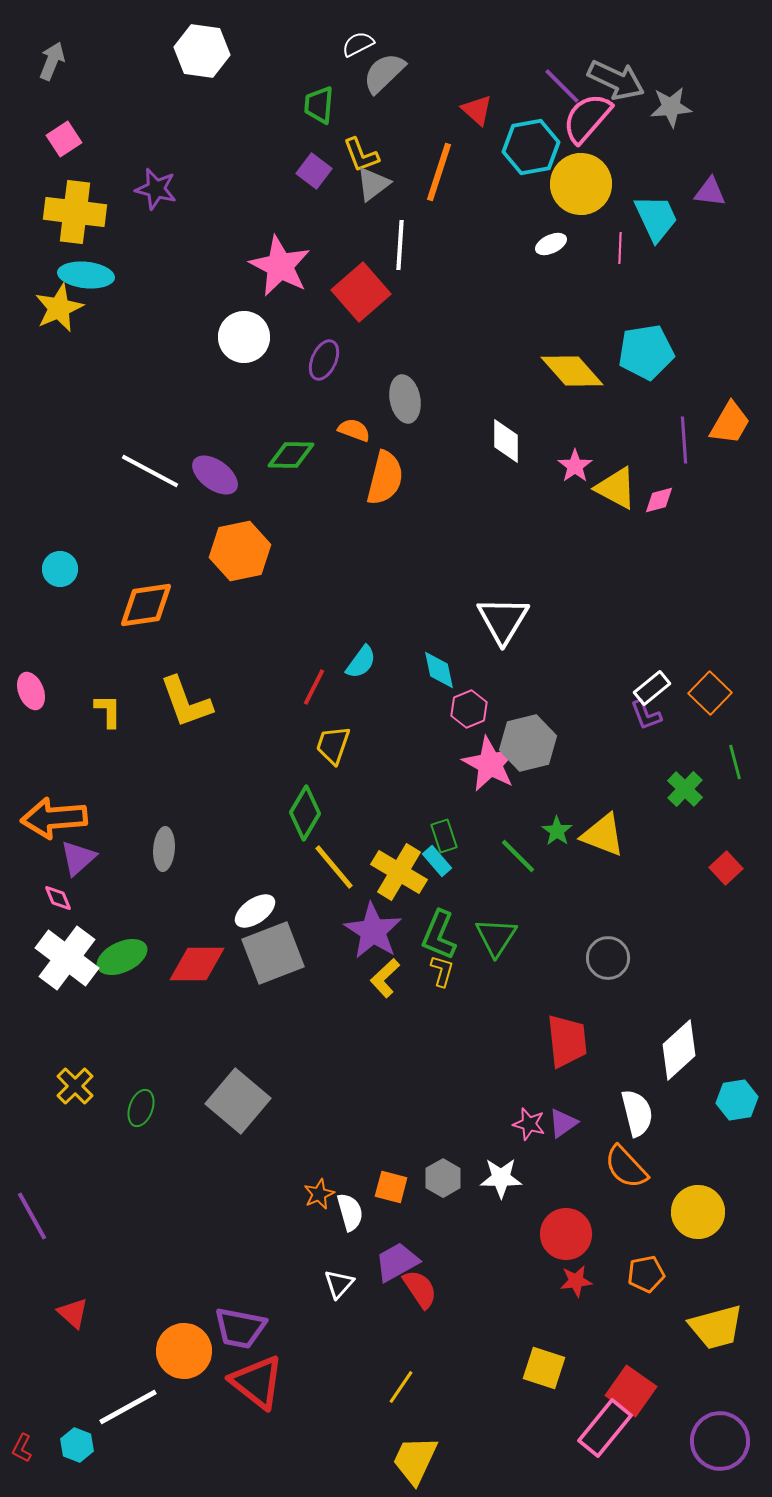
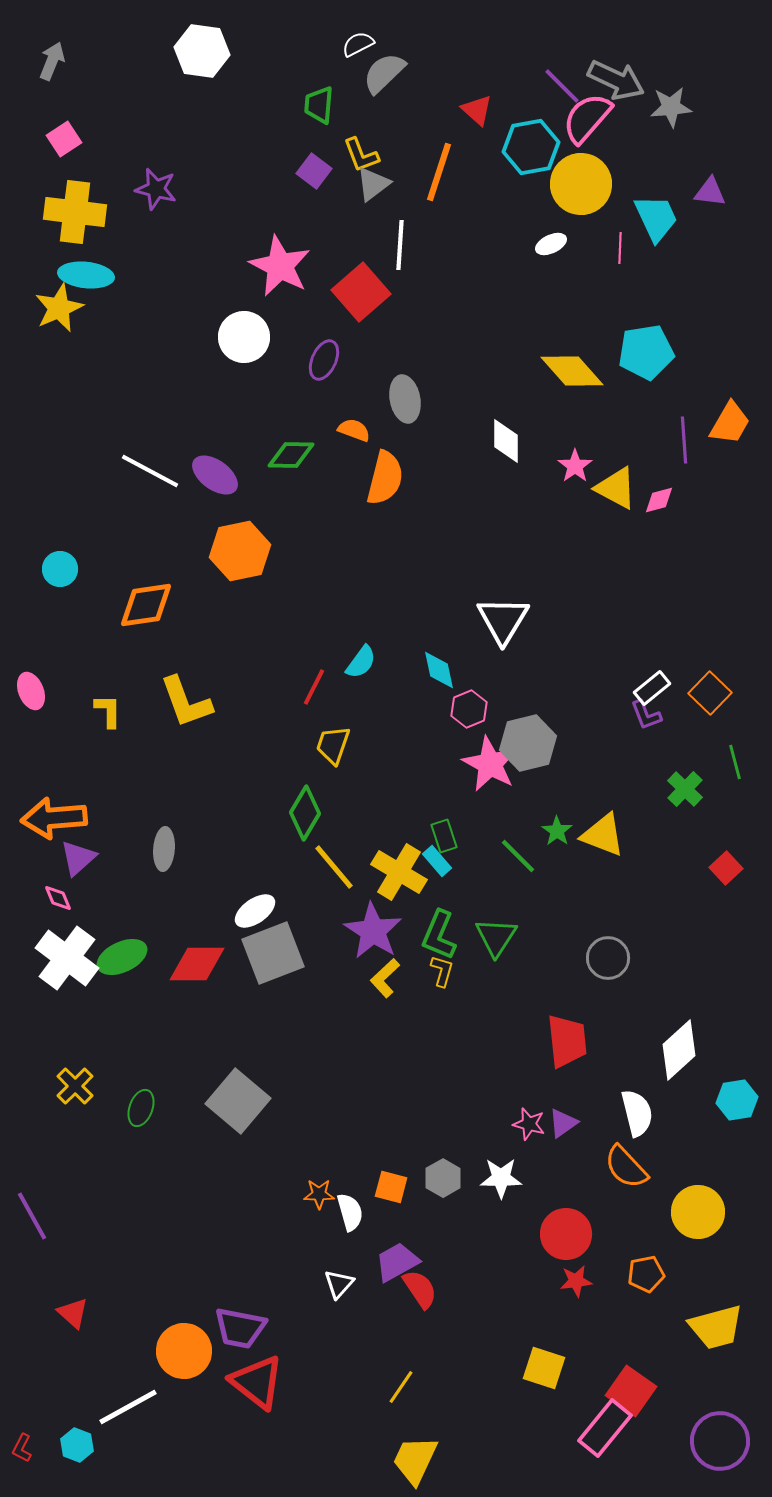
orange star at (319, 1194): rotated 24 degrees clockwise
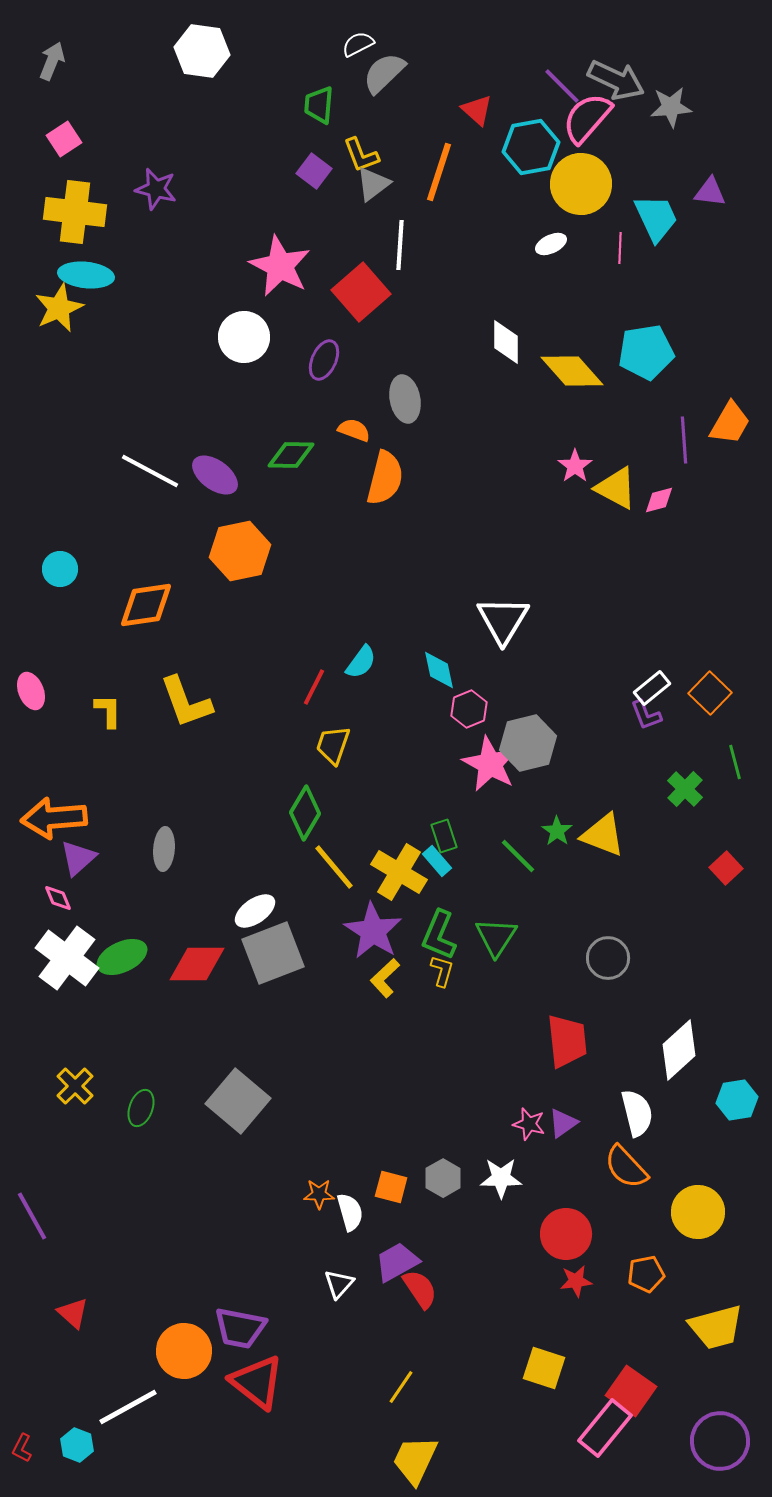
white diamond at (506, 441): moved 99 px up
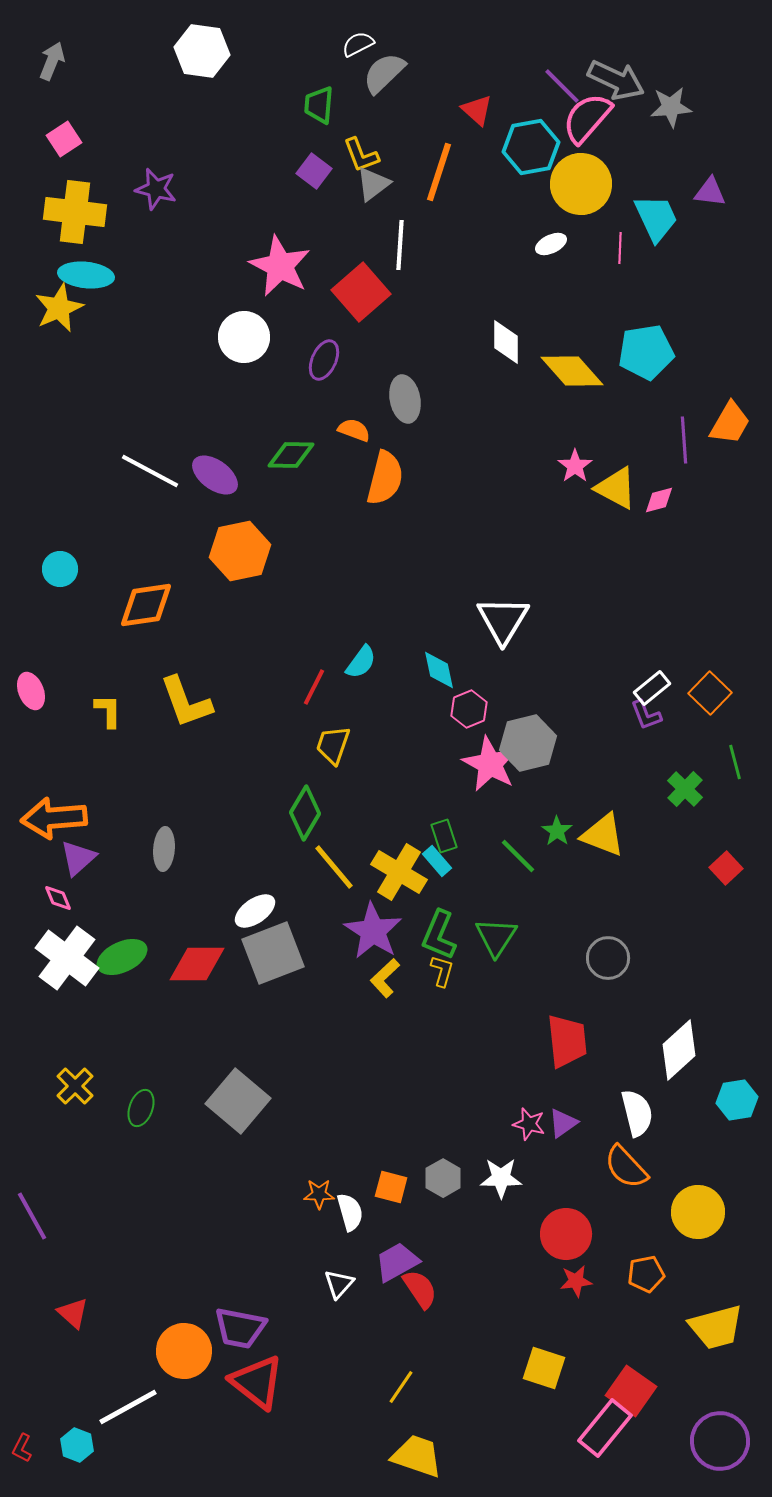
yellow trapezoid at (415, 1460): moved 2 px right, 4 px up; rotated 84 degrees clockwise
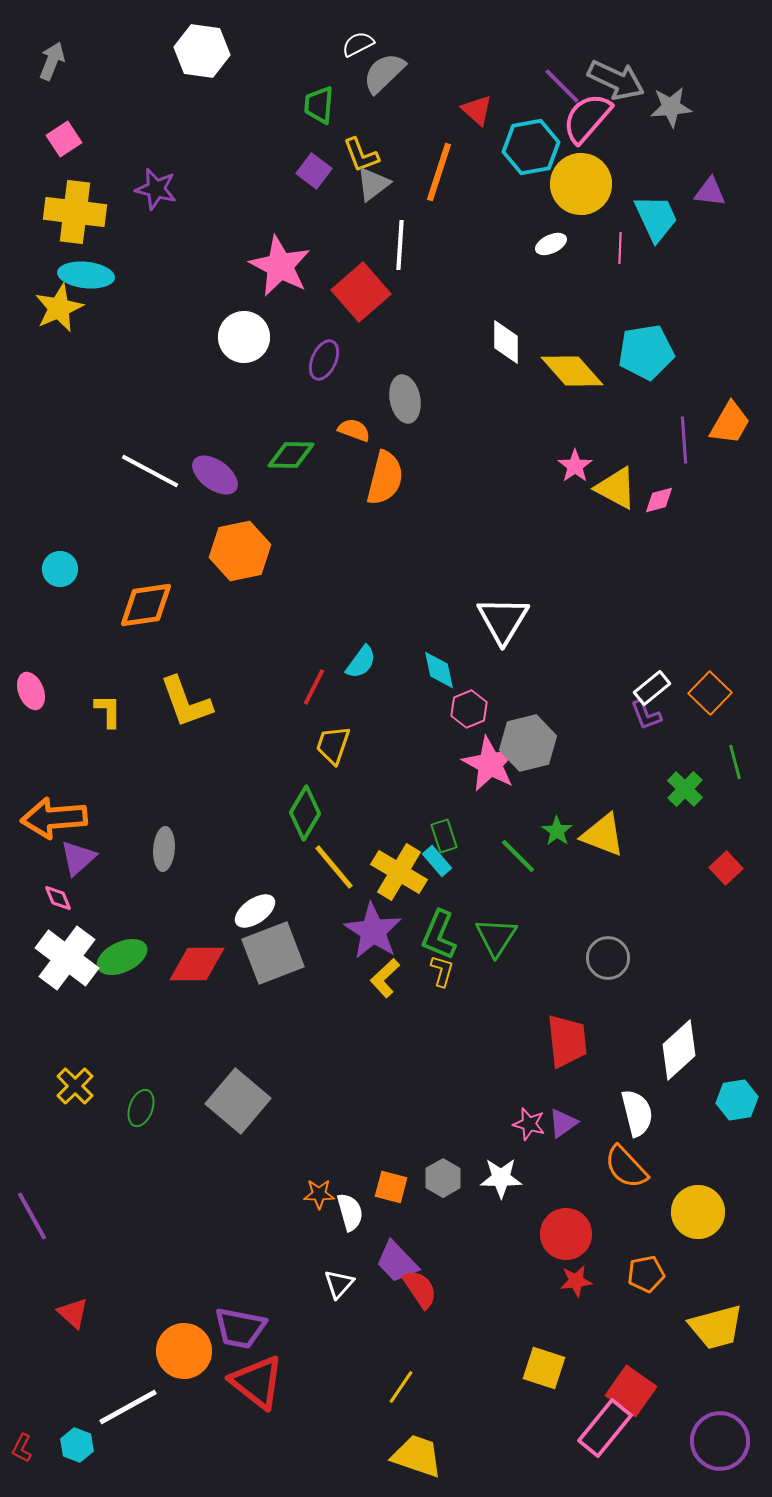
purple trapezoid at (397, 1262): rotated 105 degrees counterclockwise
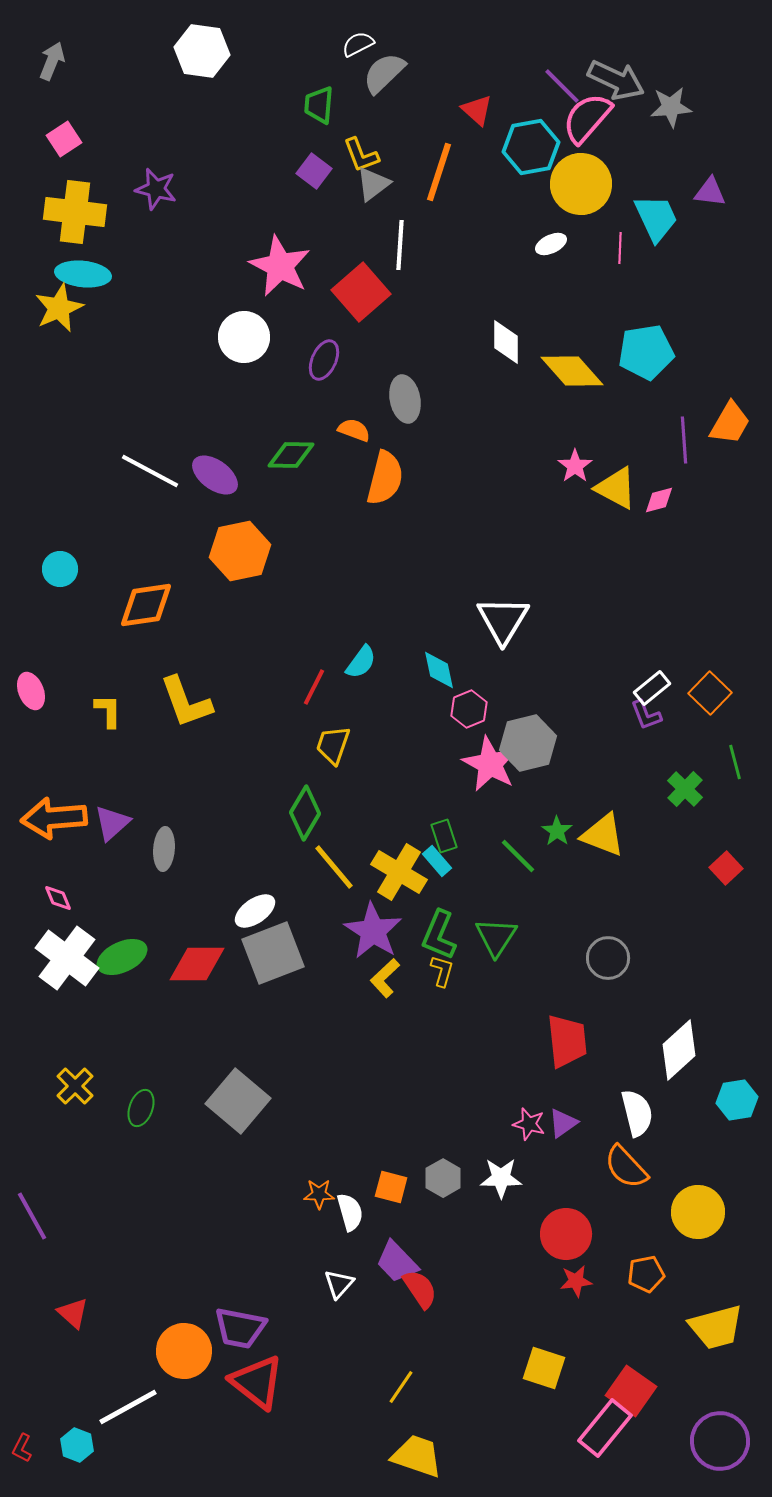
cyan ellipse at (86, 275): moved 3 px left, 1 px up
purple triangle at (78, 858): moved 34 px right, 35 px up
